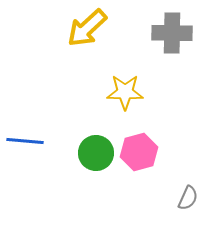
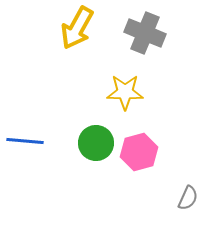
yellow arrow: moved 10 px left; rotated 18 degrees counterclockwise
gray cross: moved 27 px left; rotated 21 degrees clockwise
green circle: moved 10 px up
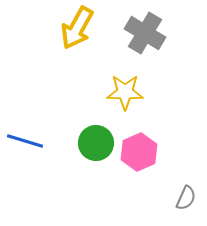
gray cross: rotated 9 degrees clockwise
blue line: rotated 12 degrees clockwise
pink hexagon: rotated 9 degrees counterclockwise
gray semicircle: moved 2 px left
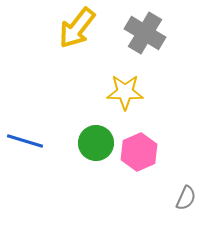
yellow arrow: rotated 9 degrees clockwise
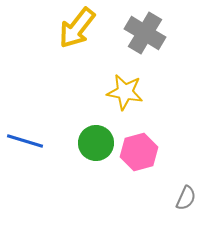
yellow star: rotated 9 degrees clockwise
pink hexagon: rotated 9 degrees clockwise
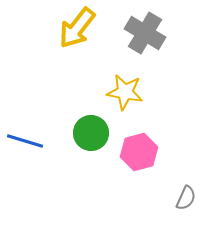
green circle: moved 5 px left, 10 px up
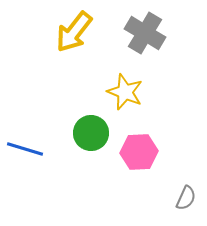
yellow arrow: moved 3 px left, 4 px down
yellow star: rotated 12 degrees clockwise
blue line: moved 8 px down
pink hexagon: rotated 12 degrees clockwise
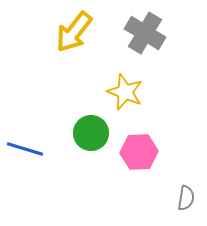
gray semicircle: rotated 15 degrees counterclockwise
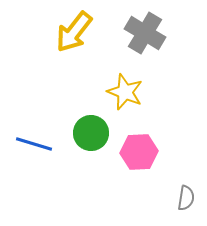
blue line: moved 9 px right, 5 px up
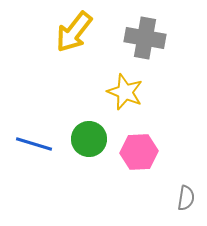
gray cross: moved 5 px down; rotated 21 degrees counterclockwise
green circle: moved 2 px left, 6 px down
